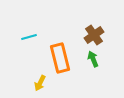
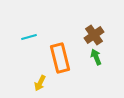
green arrow: moved 3 px right, 2 px up
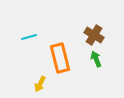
brown cross: rotated 24 degrees counterclockwise
green arrow: moved 2 px down
yellow arrow: moved 1 px down
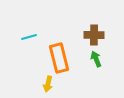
brown cross: rotated 30 degrees counterclockwise
orange rectangle: moved 1 px left
yellow arrow: moved 8 px right; rotated 14 degrees counterclockwise
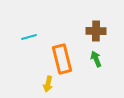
brown cross: moved 2 px right, 4 px up
orange rectangle: moved 3 px right, 1 px down
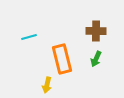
green arrow: rotated 133 degrees counterclockwise
yellow arrow: moved 1 px left, 1 px down
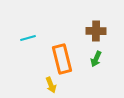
cyan line: moved 1 px left, 1 px down
yellow arrow: moved 4 px right; rotated 35 degrees counterclockwise
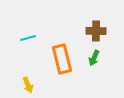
green arrow: moved 2 px left, 1 px up
yellow arrow: moved 23 px left
